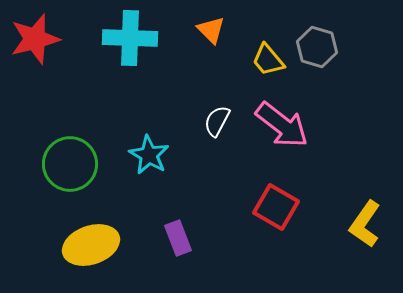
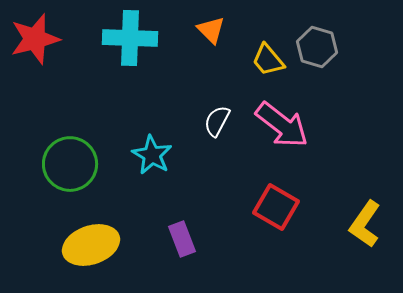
cyan star: moved 3 px right
purple rectangle: moved 4 px right, 1 px down
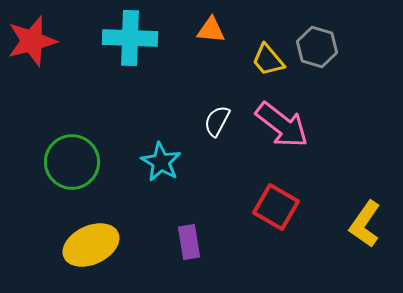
orange triangle: rotated 40 degrees counterclockwise
red star: moved 3 px left, 2 px down
cyan star: moved 9 px right, 7 px down
green circle: moved 2 px right, 2 px up
purple rectangle: moved 7 px right, 3 px down; rotated 12 degrees clockwise
yellow ellipse: rotated 6 degrees counterclockwise
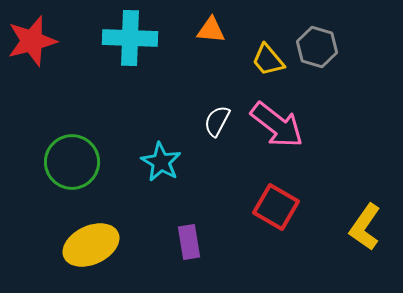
pink arrow: moved 5 px left
yellow L-shape: moved 3 px down
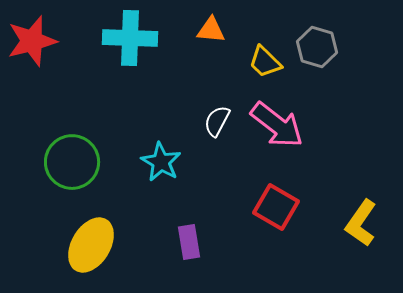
yellow trapezoid: moved 3 px left, 2 px down; rotated 6 degrees counterclockwise
yellow L-shape: moved 4 px left, 4 px up
yellow ellipse: rotated 34 degrees counterclockwise
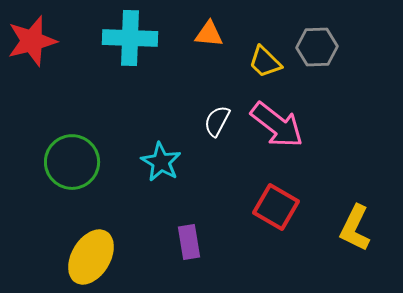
orange triangle: moved 2 px left, 4 px down
gray hexagon: rotated 18 degrees counterclockwise
yellow L-shape: moved 6 px left, 5 px down; rotated 9 degrees counterclockwise
yellow ellipse: moved 12 px down
